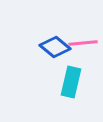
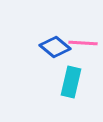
pink line: rotated 8 degrees clockwise
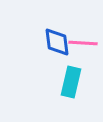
blue diamond: moved 2 px right, 5 px up; rotated 44 degrees clockwise
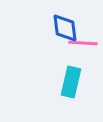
blue diamond: moved 8 px right, 14 px up
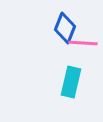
blue diamond: rotated 28 degrees clockwise
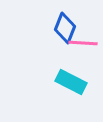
cyan rectangle: rotated 76 degrees counterclockwise
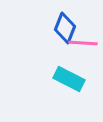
cyan rectangle: moved 2 px left, 3 px up
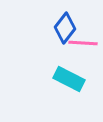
blue diamond: rotated 16 degrees clockwise
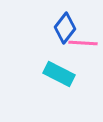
cyan rectangle: moved 10 px left, 5 px up
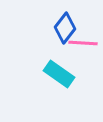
cyan rectangle: rotated 8 degrees clockwise
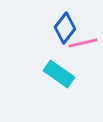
pink line: rotated 16 degrees counterclockwise
